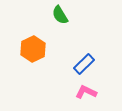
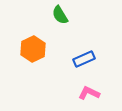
blue rectangle: moved 5 px up; rotated 20 degrees clockwise
pink L-shape: moved 3 px right, 1 px down
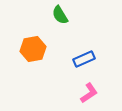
orange hexagon: rotated 15 degrees clockwise
pink L-shape: rotated 120 degrees clockwise
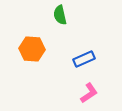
green semicircle: rotated 18 degrees clockwise
orange hexagon: moved 1 px left; rotated 15 degrees clockwise
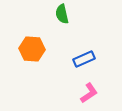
green semicircle: moved 2 px right, 1 px up
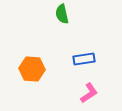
orange hexagon: moved 20 px down
blue rectangle: rotated 15 degrees clockwise
